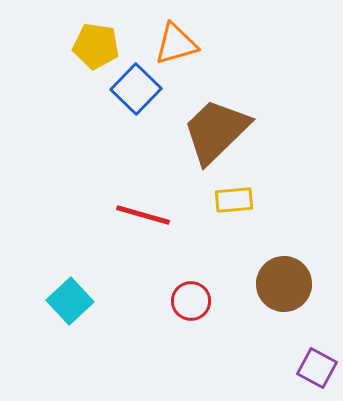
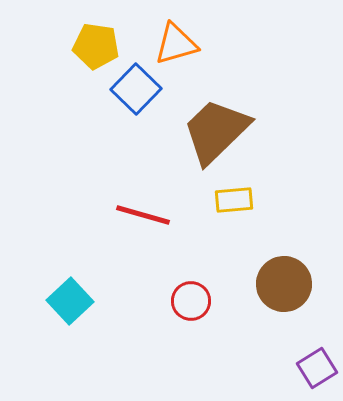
purple square: rotated 30 degrees clockwise
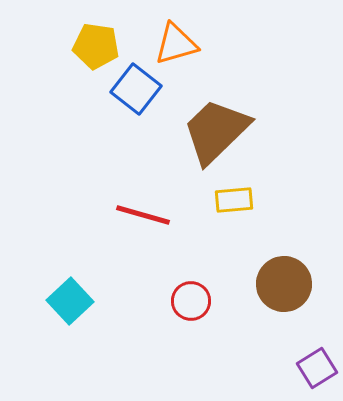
blue square: rotated 6 degrees counterclockwise
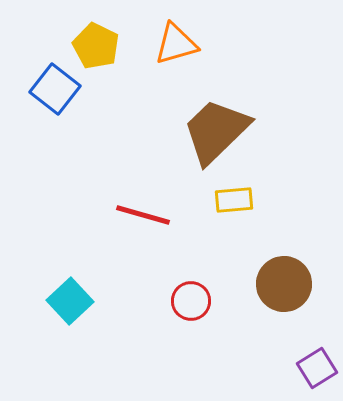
yellow pentagon: rotated 18 degrees clockwise
blue square: moved 81 px left
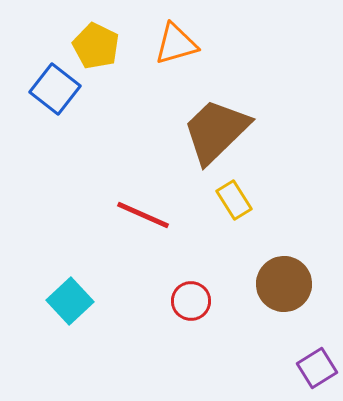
yellow rectangle: rotated 63 degrees clockwise
red line: rotated 8 degrees clockwise
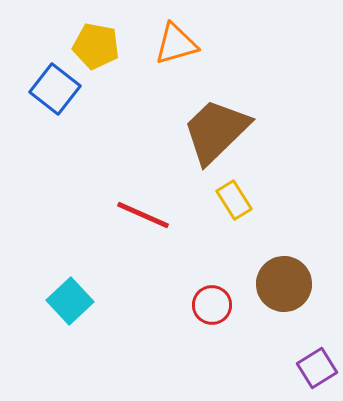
yellow pentagon: rotated 15 degrees counterclockwise
red circle: moved 21 px right, 4 px down
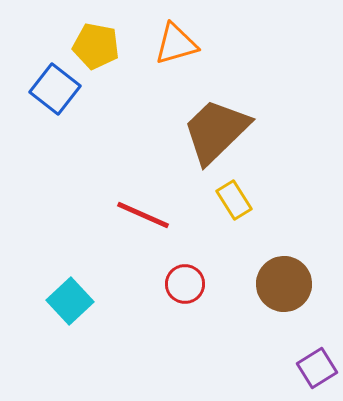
red circle: moved 27 px left, 21 px up
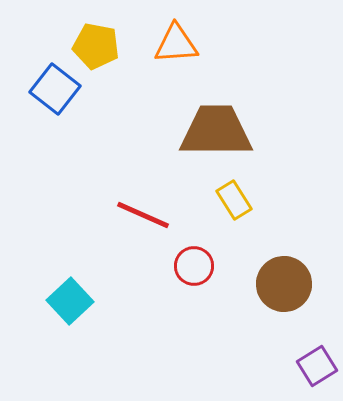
orange triangle: rotated 12 degrees clockwise
brown trapezoid: rotated 44 degrees clockwise
red circle: moved 9 px right, 18 px up
purple square: moved 2 px up
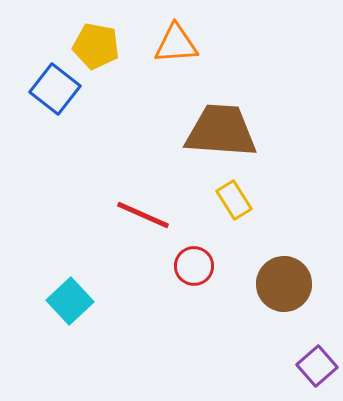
brown trapezoid: moved 5 px right; rotated 4 degrees clockwise
purple square: rotated 9 degrees counterclockwise
